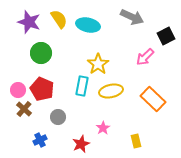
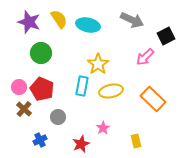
gray arrow: moved 3 px down
pink circle: moved 1 px right, 3 px up
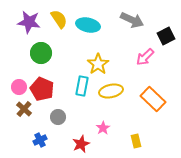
purple star: rotated 10 degrees counterclockwise
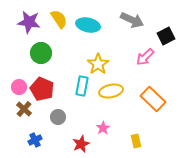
blue cross: moved 5 px left
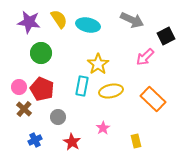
red star: moved 9 px left, 2 px up; rotated 18 degrees counterclockwise
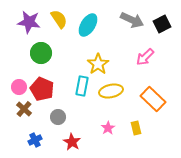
cyan ellipse: rotated 70 degrees counterclockwise
black square: moved 4 px left, 12 px up
pink star: moved 5 px right
yellow rectangle: moved 13 px up
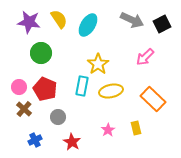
red pentagon: moved 3 px right
pink star: moved 2 px down
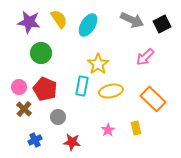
red star: rotated 24 degrees counterclockwise
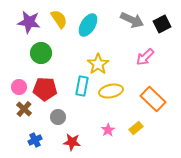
red pentagon: rotated 20 degrees counterclockwise
yellow rectangle: rotated 64 degrees clockwise
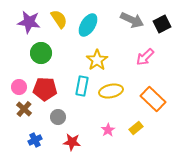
yellow star: moved 1 px left, 4 px up
